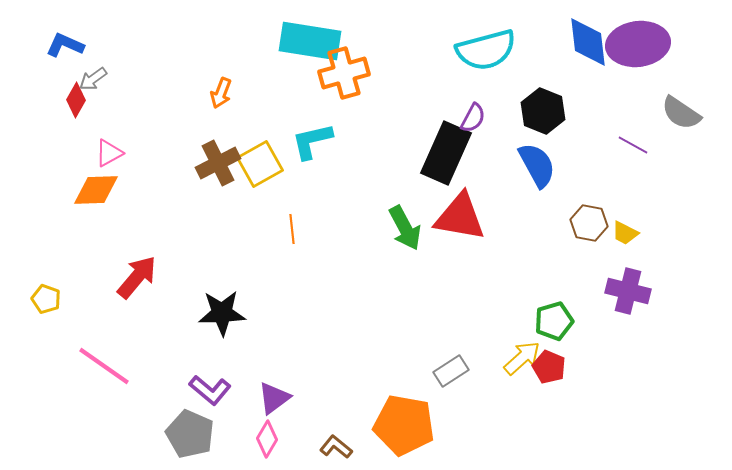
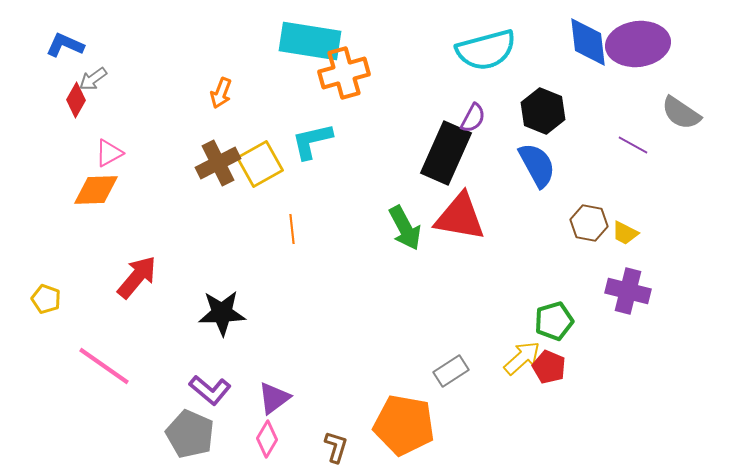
brown L-shape: rotated 68 degrees clockwise
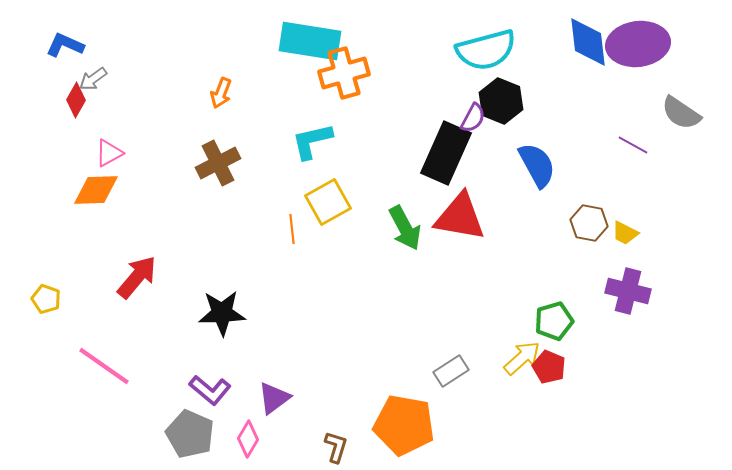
black hexagon: moved 42 px left, 10 px up
yellow square: moved 68 px right, 38 px down
pink diamond: moved 19 px left
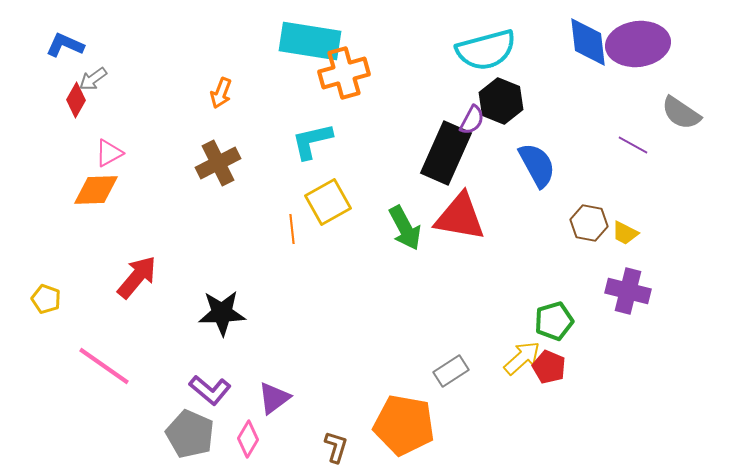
purple semicircle: moved 1 px left, 2 px down
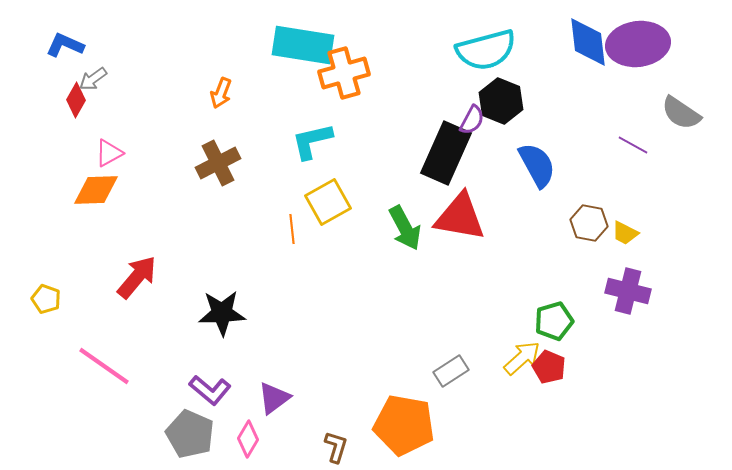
cyan rectangle: moved 7 px left, 4 px down
